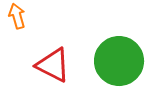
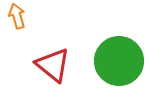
red triangle: rotated 12 degrees clockwise
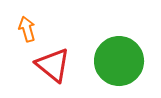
orange arrow: moved 10 px right, 13 px down
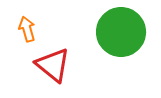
green circle: moved 2 px right, 29 px up
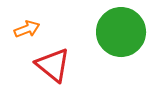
orange arrow: rotated 85 degrees clockwise
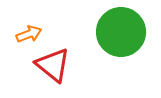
orange arrow: moved 2 px right, 5 px down
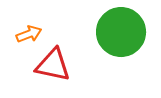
red triangle: rotated 27 degrees counterclockwise
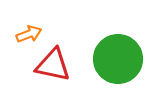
green circle: moved 3 px left, 27 px down
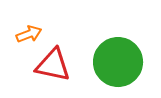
green circle: moved 3 px down
